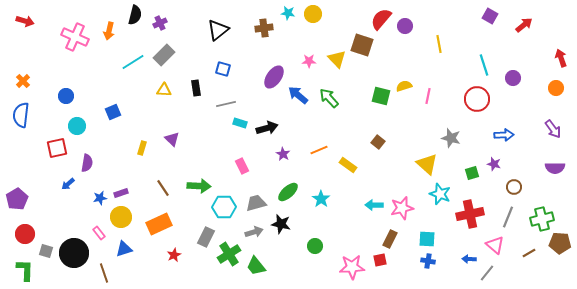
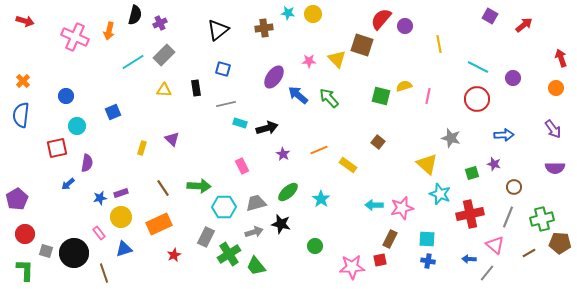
cyan line at (484, 65): moved 6 px left, 2 px down; rotated 45 degrees counterclockwise
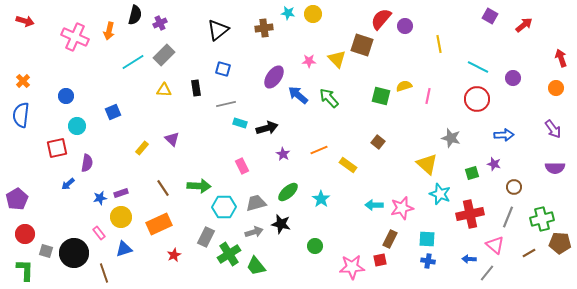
yellow rectangle at (142, 148): rotated 24 degrees clockwise
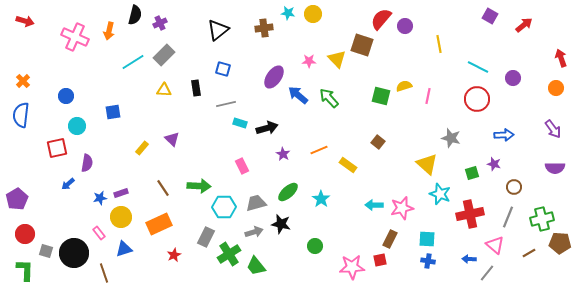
blue square at (113, 112): rotated 14 degrees clockwise
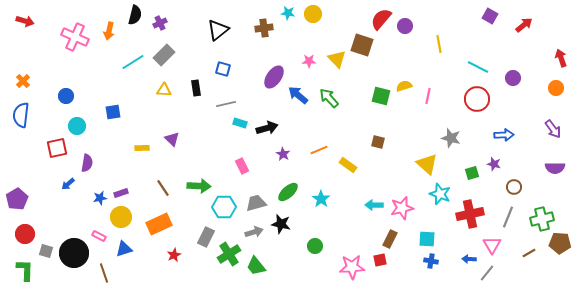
brown square at (378, 142): rotated 24 degrees counterclockwise
yellow rectangle at (142, 148): rotated 48 degrees clockwise
pink rectangle at (99, 233): moved 3 px down; rotated 24 degrees counterclockwise
pink triangle at (495, 245): moved 3 px left; rotated 18 degrees clockwise
blue cross at (428, 261): moved 3 px right
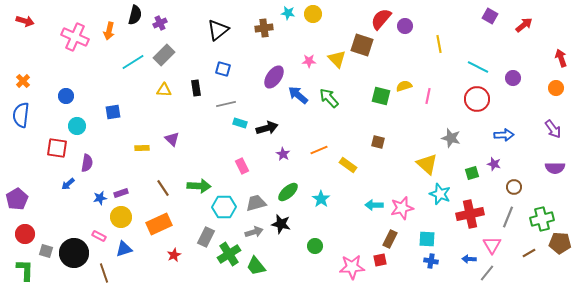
red square at (57, 148): rotated 20 degrees clockwise
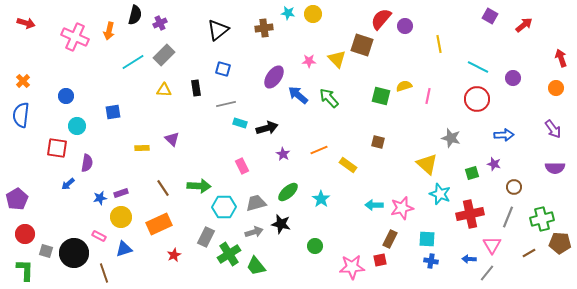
red arrow at (25, 21): moved 1 px right, 2 px down
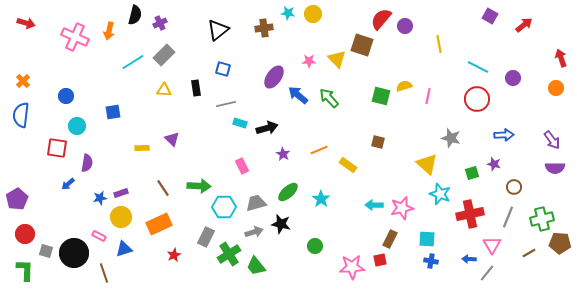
purple arrow at (553, 129): moved 1 px left, 11 px down
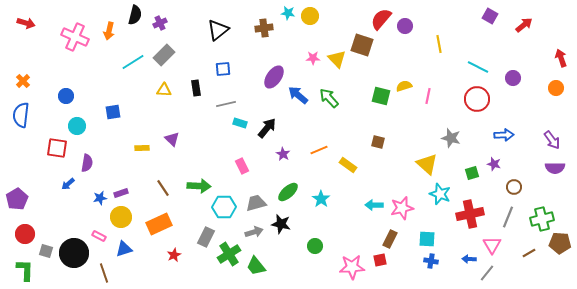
yellow circle at (313, 14): moved 3 px left, 2 px down
pink star at (309, 61): moved 4 px right, 3 px up
blue square at (223, 69): rotated 21 degrees counterclockwise
black arrow at (267, 128): rotated 35 degrees counterclockwise
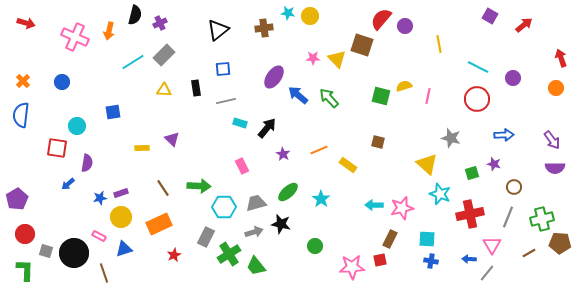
blue circle at (66, 96): moved 4 px left, 14 px up
gray line at (226, 104): moved 3 px up
